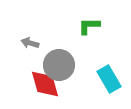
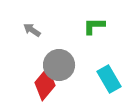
green L-shape: moved 5 px right
gray arrow: moved 2 px right, 13 px up; rotated 18 degrees clockwise
red diamond: rotated 56 degrees clockwise
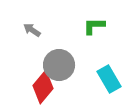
red diamond: moved 2 px left, 3 px down
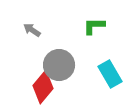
cyan rectangle: moved 1 px right, 5 px up
